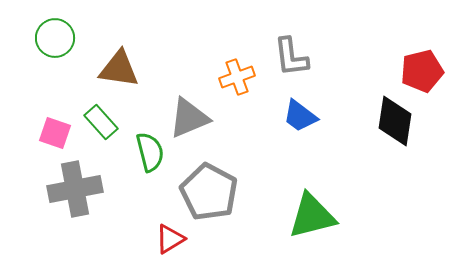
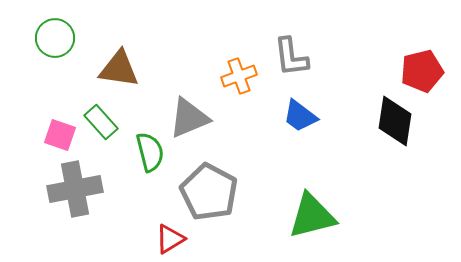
orange cross: moved 2 px right, 1 px up
pink square: moved 5 px right, 2 px down
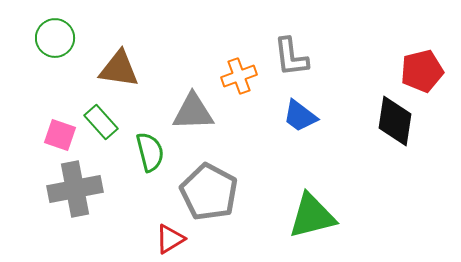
gray triangle: moved 4 px right, 6 px up; rotated 21 degrees clockwise
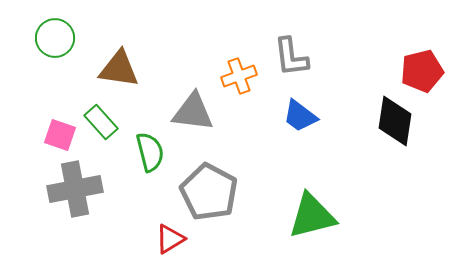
gray triangle: rotated 9 degrees clockwise
